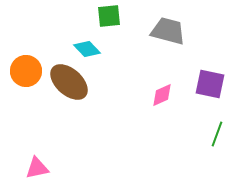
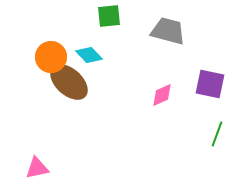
cyan diamond: moved 2 px right, 6 px down
orange circle: moved 25 px right, 14 px up
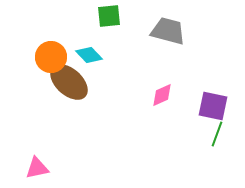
purple square: moved 3 px right, 22 px down
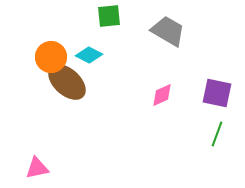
gray trapezoid: rotated 15 degrees clockwise
cyan diamond: rotated 20 degrees counterclockwise
brown ellipse: moved 2 px left
purple square: moved 4 px right, 13 px up
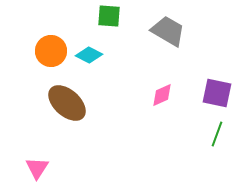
green square: rotated 10 degrees clockwise
orange circle: moved 6 px up
brown ellipse: moved 21 px down
pink triangle: rotated 45 degrees counterclockwise
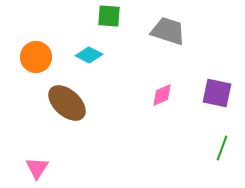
gray trapezoid: rotated 12 degrees counterclockwise
orange circle: moved 15 px left, 6 px down
green line: moved 5 px right, 14 px down
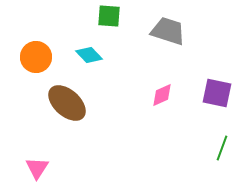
cyan diamond: rotated 20 degrees clockwise
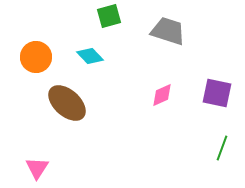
green square: rotated 20 degrees counterclockwise
cyan diamond: moved 1 px right, 1 px down
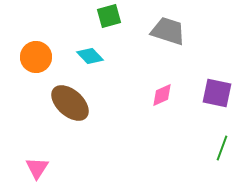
brown ellipse: moved 3 px right
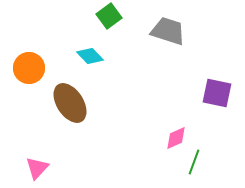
green square: rotated 20 degrees counterclockwise
orange circle: moved 7 px left, 11 px down
pink diamond: moved 14 px right, 43 px down
brown ellipse: rotated 15 degrees clockwise
green line: moved 28 px left, 14 px down
pink triangle: rotated 10 degrees clockwise
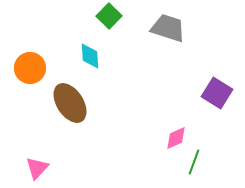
green square: rotated 10 degrees counterclockwise
gray trapezoid: moved 3 px up
cyan diamond: rotated 40 degrees clockwise
orange circle: moved 1 px right
purple square: rotated 20 degrees clockwise
